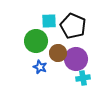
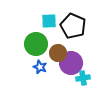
green circle: moved 3 px down
purple circle: moved 5 px left, 4 px down
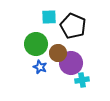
cyan square: moved 4 px up
cyan cross: moved 1 px left, 2 px down
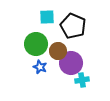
cyan square: moved 2 px left
brown circle: moved 2 px up
